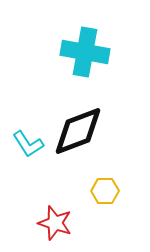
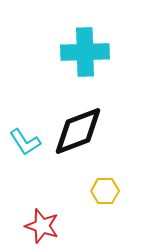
cyan cross: rotated 12 degrees counterclockwise
cyan L-shape: moved 3 px left, 2 px up
red star: moved 13 px left, 3 px down
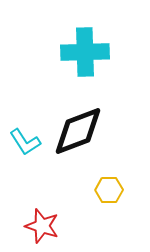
yellow hexagon: moved 4 px right, 1 px up
